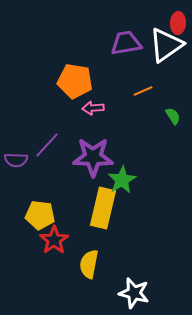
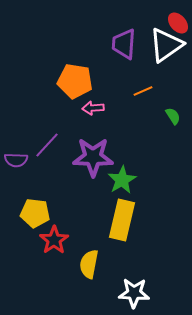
red ellipse: rotated 45 degrees counterclockwise
purple trapezoid: moved 2 px left, 1 px down; rotated 76 degrees counterclockwise
yellow rectangle: moved 19 px right, 12 px down
yellow pentagon: moved 5 px left, 2 px up
white star: rotated 12 degrees counterclockwise
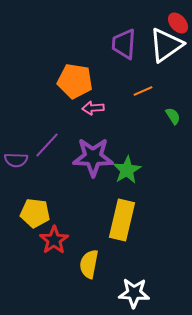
green star: moved 5 px right, 10 px up
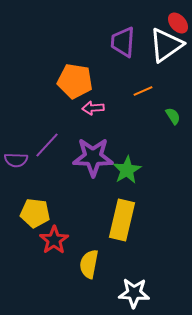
purple trapezoid: moved 1 px left, 2 px up
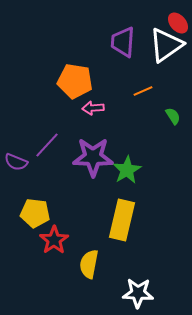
purple semicircle: moved 2 px down; rotated 20 degrees clockwise
white star: moved 4 px right
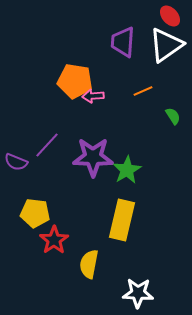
red ellipse: moved 8 px left, 7 px up
pink arrow: moved 12 px up
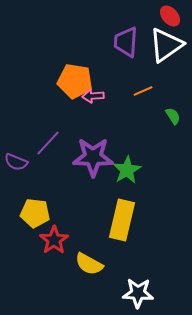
purple trapezoid: moved 3 px right
purple line: moved 1 px right, 2 px up
yellow semicircle: rotated 72 degrees counterclockwise
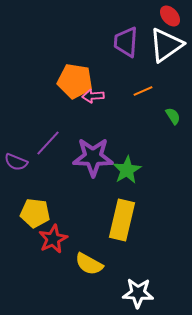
red star: moved 1 px left, 1 px up; rotated 8 degrees clockwise
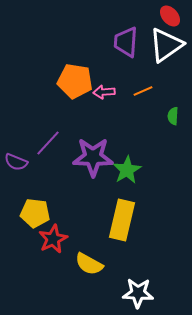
pink arrow: moved 11 px right, 4 px up
green semicircle: rotated 144 degrees counterclockwise
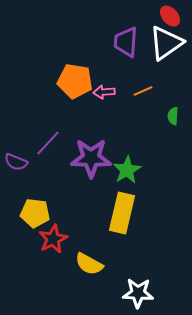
white triangle: moved 2 px up
purple star: moved 2 px left, 1 px down
yellow rectangle: moved 7 px up
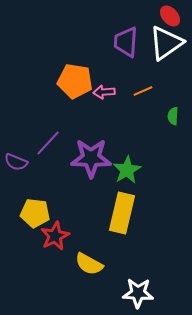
red star: moved 2 px right, 3 px up
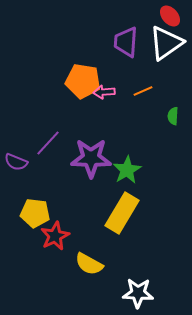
orange pentagon: moved 8 px right
yellow rectangle: rotated 18 degrees clockwise
